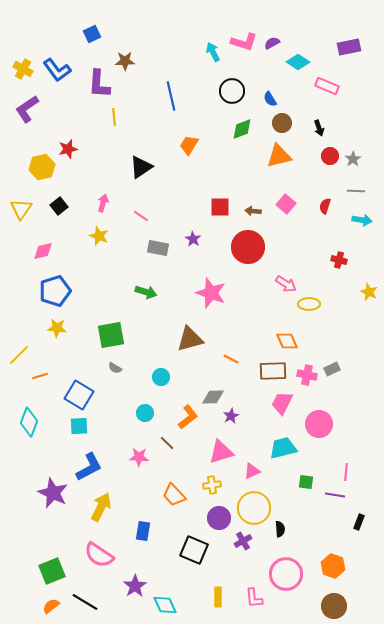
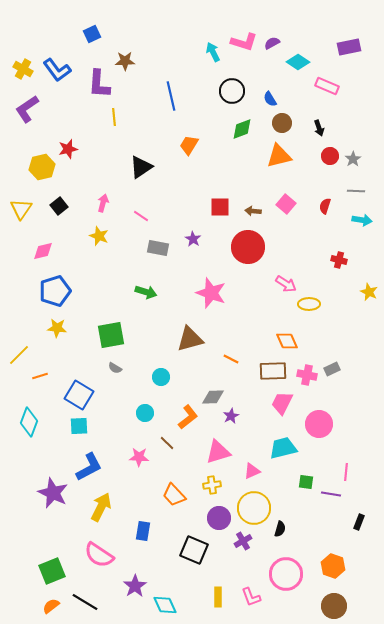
pink triangle at (221, 452): moved 3 px left
purple line at (335, 495): moved 4 px left, 1 px up
black semicircle at (280, 529): rotated 21 degrees clockwise
pink L-shape at (254, 598): moved 3 px left, 1 px up; rotated 15 degrees counterclockwise
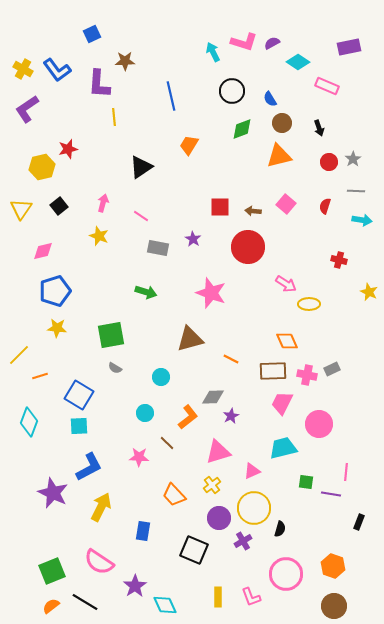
red circle at (330, 156): moved 1 px left, 6 px down
yellow cross at (212, 485): rotated 30 degrees counterclockwise
pink semicircle at (99, 555): moved 7 px down
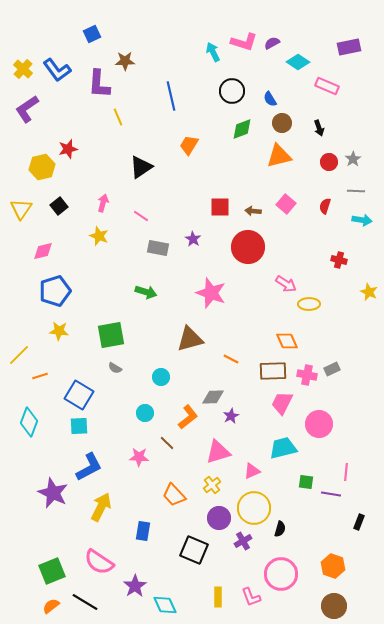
yellow cross at (23, 69): rotated 12 degrees clockwise
yellow line at (114, 117): moved 4 px right; rotated 18 degrees counterclockwise
yellow star at (57, 328): moved 2 px right, 3 px down
pink circle at (286, 574): moved 5 px left
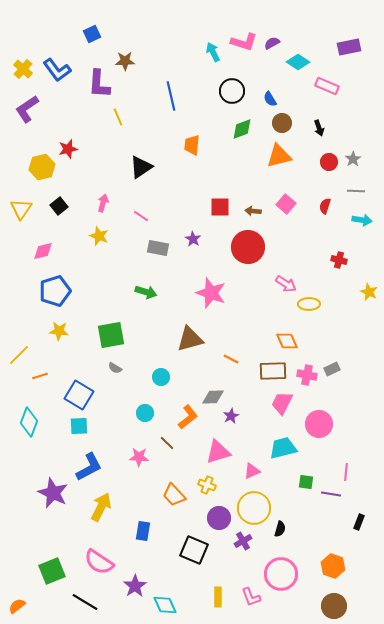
orange trapezoid at (189, 145): moved 3 px right; rotated 25 degrees counterclockwise
yellow cross at (212, 485): moved 5 px left; rotated 30 degrees counterclockwise
orange semicircle at (51, 606): moved 34 px left
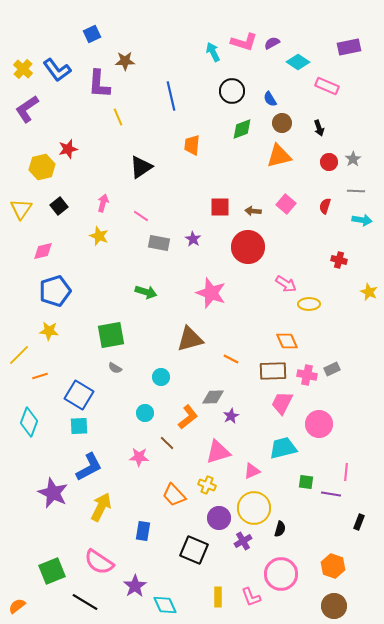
gray rectangle at (158, 248): moved 1 px right, 5 px up
yellow star at (59, 331): moved 10 px left
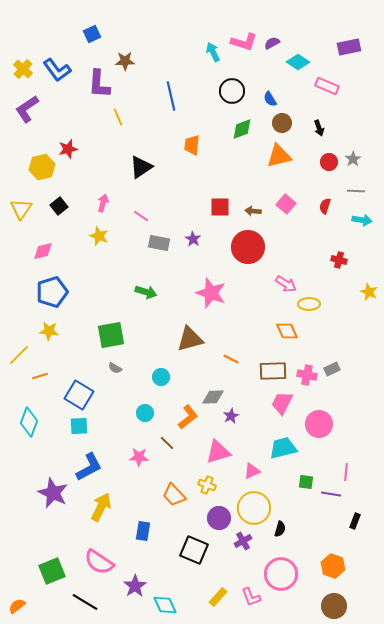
blue pentagon at (55, 291): moved 3 px left, 1 px down
orange diamond at (287, 341): moved 10 px up
black rectangle at (359, 522): moved 4 px left, 1 px up
yellow rectangle at (218, 597): rotated 42 degrees clockwise
